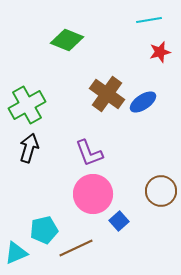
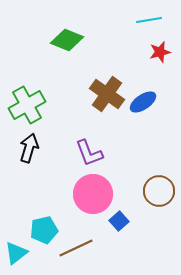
brown circle: moved 2 px left
cyan triangle: rotated 15 degrees counterclockwise
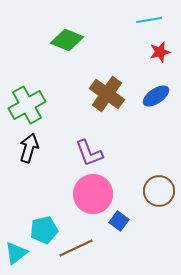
blue ellipse: moved 13 px right, 6 px up
blue square: rotated 12 degrees counterclockwise
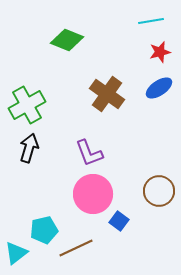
cyan line: moved 2 px right, 1 px down
blue ellipse: moved 3 px right, 8 px up
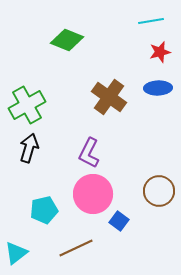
blue ellipse: moved 1 px left; rotated 32 degrees clockwise
brown cross: moved 2 px right, 3 px down
purple L-shape: rotated 48 degrees clockwise
cyan pentagon: moved 20 px up
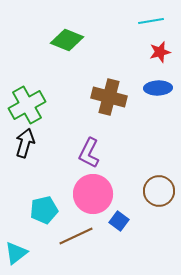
brown cross: rotated 20 degrees counterclockwise
black arrow: moved 4 px left, 5 px up
brown line: moved 12 px up
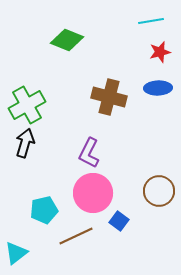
pink circle: moved 1 px up
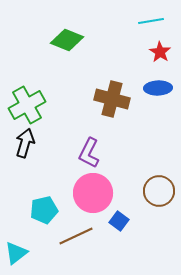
red star: rotated 25 degrees counterclockwise
brown cross: moved 3 px right, 2 px down
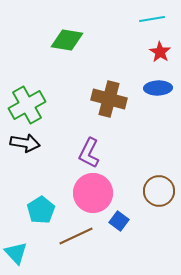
cyan line: moved 1 px right, 2 px up
green diamond: rotated 12 degrees counterclockwise
brown cross: moved 3 px left
black arrow: rotated 84 degrees clockwise
cyan pentagon: moved 3 px left; rotated 20 degrees counterclockwise
cyan triangle: rotated 35 degrees counterclockwise
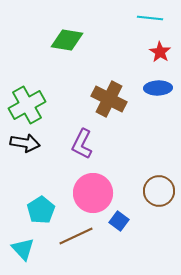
cyan line: moved 2 px left, 1 px up; rotated 15 degrees clockwise
brown cross: rotated 12 degrees clockwise
purple L-shape: moved 7 px left, 9 px up
cyan triangle: moved 7 px right, 4 px up
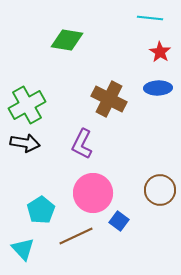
brown circle: moved 1 px right, 1 px up
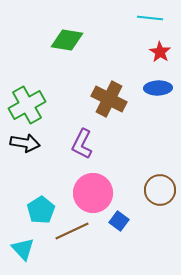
brown line: moved 4 px left, 5 px up
